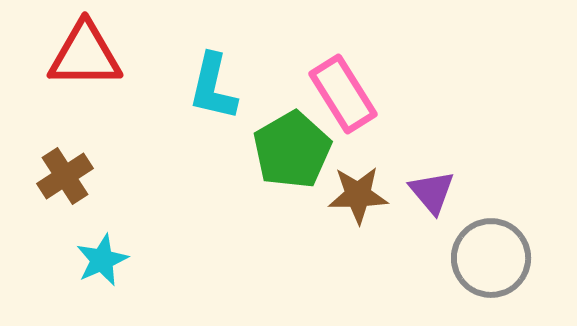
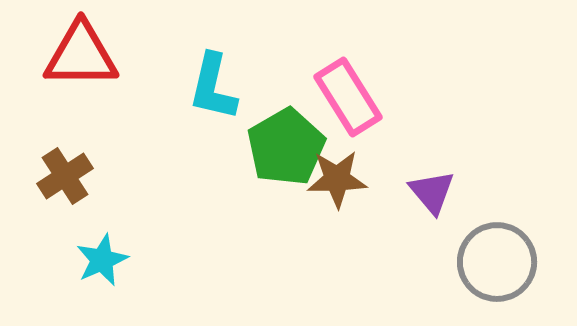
red triangle: moved 4 px left
pink rectangle: moved 5 px right, 3 px down
green pentagon: moved 6 px left, 3 px up
brown star: moved 21 px left, 16 px up
gray circle: moved 6 px right, 4 px down
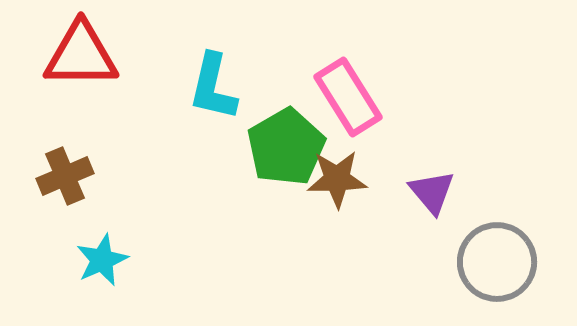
brown cross: rotated 10 degrees clockwise
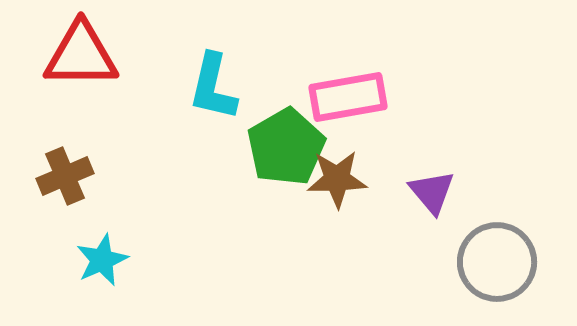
pink rectangle: rotated 68 degrees counterclockwise
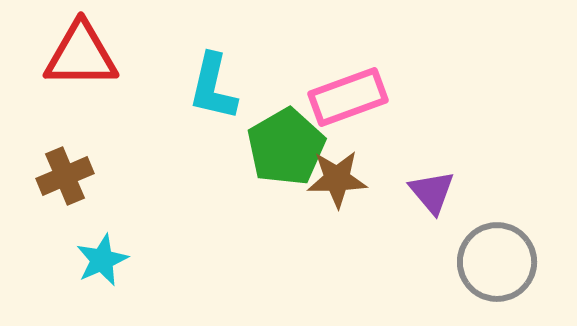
pink rectangle: rotated 10 degrees counterclockwise
